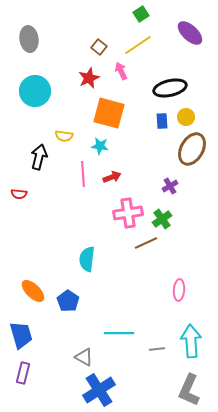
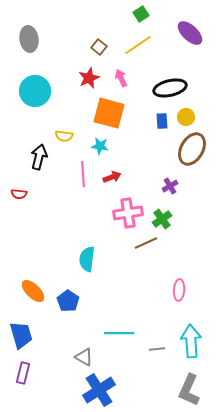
pink arrow: moved 7 px down
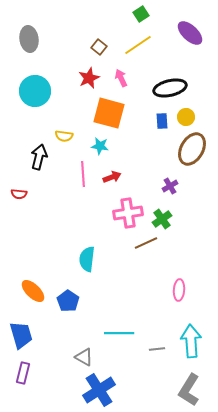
gray L-shape: rotated 8 degrees clockwise
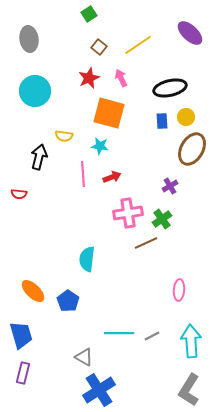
green square: moved 52 px left
gray line: moved 5 px left, 13 px up; rotated 21 degrees counterclockwise
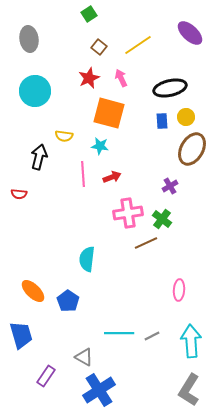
green cross: rotated 18 degrees counterclockwise
purple rectangle: moved 23 px right, 3 px down; rotated 20 degrees clockwise
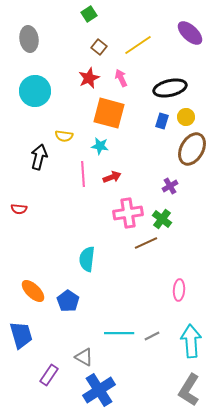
blue rectangle: rotated 21 degrees clockwise
red semicircle: moved 15 px down
purple rectangle: moved 3 px right, 1 px up
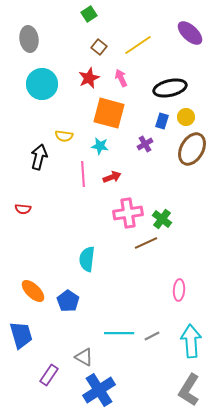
cyan circle: moved 7 px right, 7 px up
purple cross: moved 25 px left, 42 px up
red semicircle: moved 4 px right
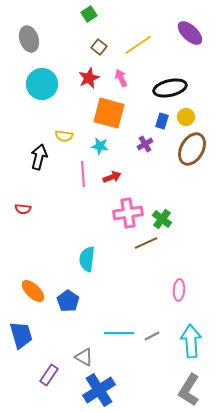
gray ellipse: rotated 10 degrees counterclockwise
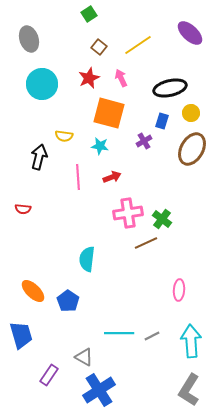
yellow circle: moved 5 px right, 4 px up
purple cross: moved 1 px left, 3 px up
pink line: moved 5 px left, 3 px down
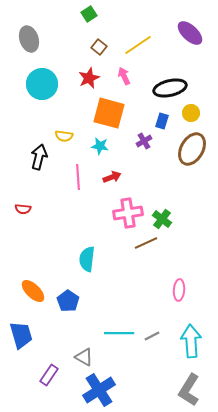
pink arrow: moved 3 px right, 2 px up
